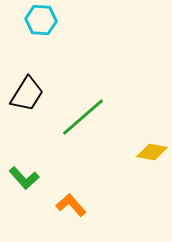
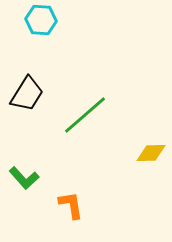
green line: moved 2 px right, 2 px up
yellow diamond: moved 1 px left, 1 px down; rotated 12 degrees counterclockwise
orange L-shape: rotated 32 degrees clockwise
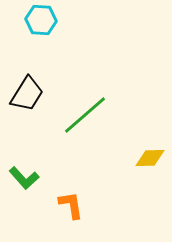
yellow diamond: moved 1 px left, 5 px down
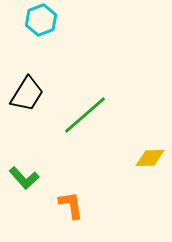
cyan hexagon: rotated 24 degrees counterclockwise
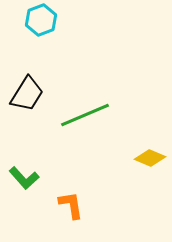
green line: rotated 18 degrees clockwise
yellow diamond: rotated 24 degrees clockwise
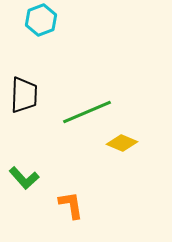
black trapezoid: moved 3 px left, 1 px down; rotated 30 degrees counterclockwise
green line: moved 2 px right, 3 px up
yellow diamond: moved 28 px left, 15 px up
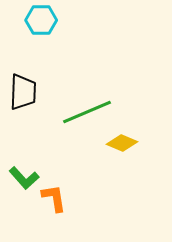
cyan hexagon: rotated 20 degrees clockwise
black trapezoid: moved 1 px left, 3 px up
orange L-shape: moved 17 px left, 7 px up
